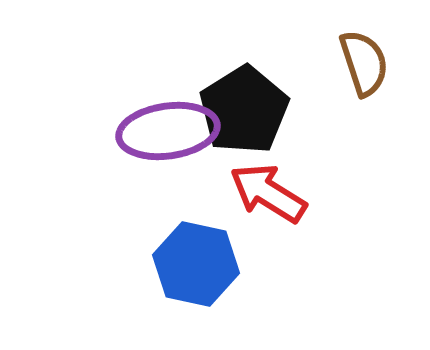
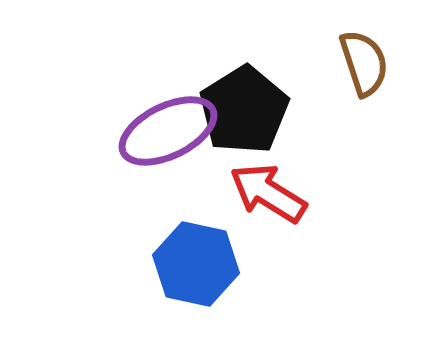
purple ellipse: rotated 18 degrees counterclockwise
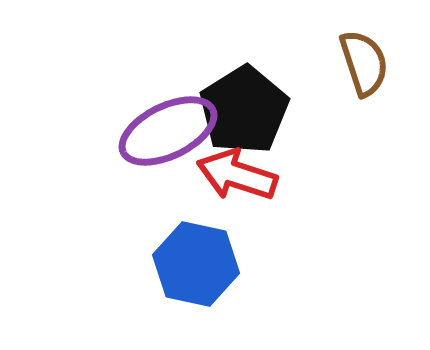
red arrow: moved 31 px left, 18 px up; rotated 14 degrees counterclockwise
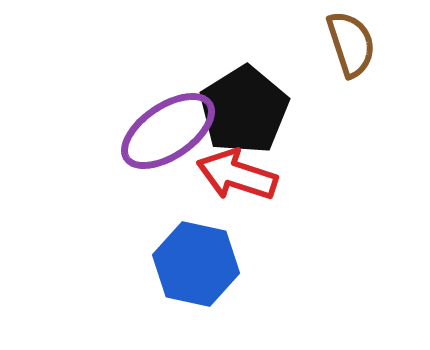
brown semicircle: moved 13 px left, 19 px up
purple ellipse: rotated 8 degrees counterclockwise
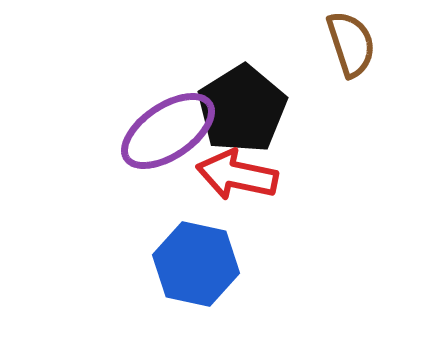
black pentagon: moved 2 px left, 1 px up
red arrow: rotated 6 degrees counterclockwise
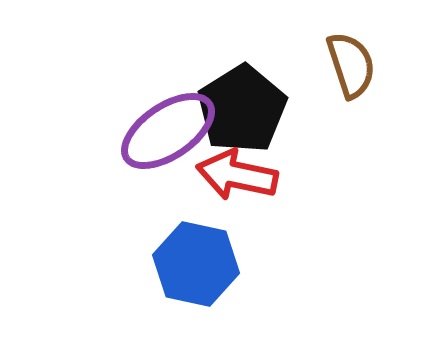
brown semicircle: moved 21 px down
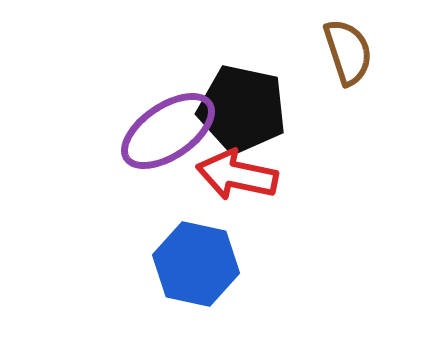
brown semicircle: moved 3 px left, 13 px up
black pentagon: rotated 28 degrees counterclockwise
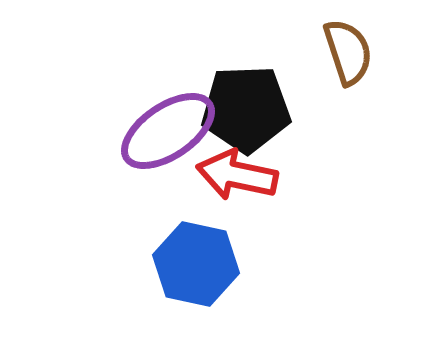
black pentagon: moved 4 px right; rotated 14 degrees counterclockwise
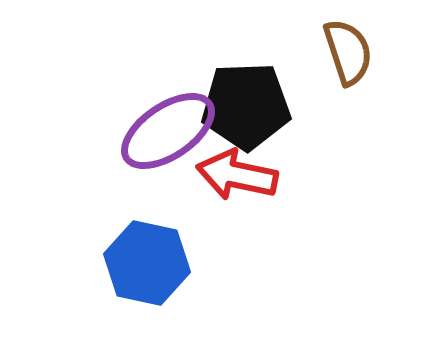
black pentagon: moved 3 px up
blue hexagon: moved 49 px left, 1 px up
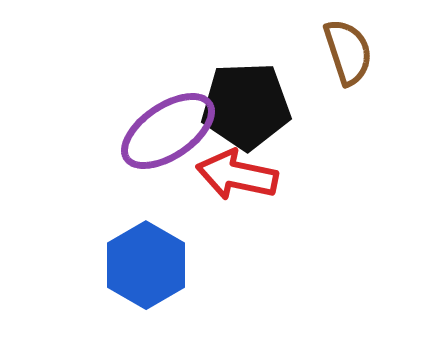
blue hexagon: moved 1 px left, 2 px down; rotated 18 degrees clockwise
